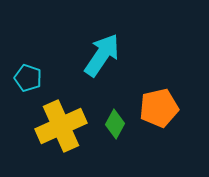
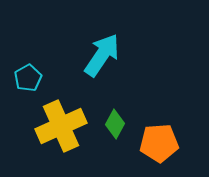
cyan pentagon: rotated 24 degrees clockwise
orange pentagon: moved 35 px down; rotated 9 degrees clockwise
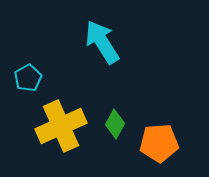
cyan arrow: moved 13 px up; rotated 66 degrees counterclockwise
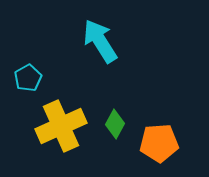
cyan arrow: moved 2 px left, 1 px up
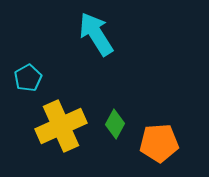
cyan arrow: moved 4 px left, 7 px up
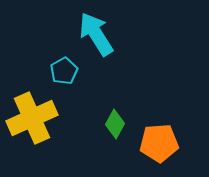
cyan pentagon: moved 36 px right, 7 px up
yellow cross: moved 29 px left, 8 px up
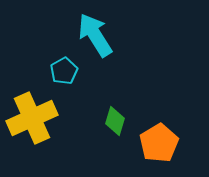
cyan arrow: moved 1 px left, 1 px down
green diamond: moved 3 px up; rotated 12 degrees counterclockwise
orange pentagon: rotated 27 degrees counterclockwise
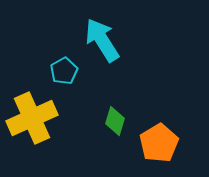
cyan arrow: moved 7 px right, 5 px down
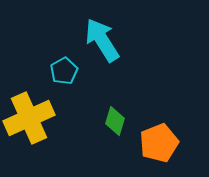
yellow cross: moved 3 px left
orange pentagon: rotated 9 degrees clockwise
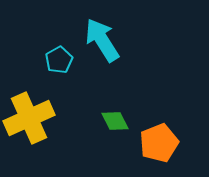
cyan pentagon: moved 5 px left, 11 px up
green diamond: rotated 44 degrees counterclockwise
